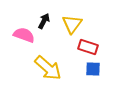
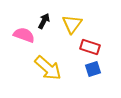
red rectangle: moved 2 px right
blue square: rotated 21 degrees counterclockwise
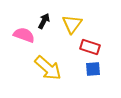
blue square: rotated 14 degrees clockwise
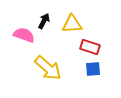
yellow triangle: rotated 50 degrees clockwise
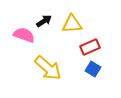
black arrow: rotated 28 degrees clockwise
red rectangle: rotated 42 degrees counterclockwise
blue square: rotated 35 degrees clockwise
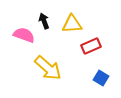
black arrow: rotated 77 degrees counterclockwise
red rectangle: moved 1 px right, 1 px up
blue square: moved 8 px right, 9 px down
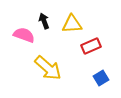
blue square: rotated 28 degrees clockwise
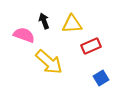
yellow arrow: moved 1 px right, 6 px up
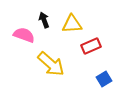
black arrow: moved 1 px up
yellow arrow: moved 2 px right, 2 px down
blue square: moved 3 px right, 1 px down
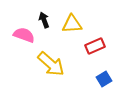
red rectangle: moved 4 px right
